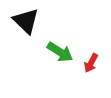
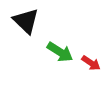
red arrow: rotated 84 degrees counterclockwise
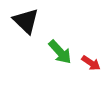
green arrow: rotated 16 degrees clockwise
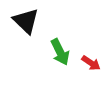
green arrow: rotated 16 degrees clockwise
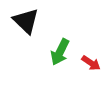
green arrow: rotated 52 degrees clockwise
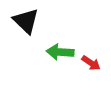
green arrow: rotated 68 degrees clockwise
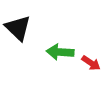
black triangle: moved 8 px left, 7 px down
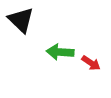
black triangle: moved 3 px right, 8 px up
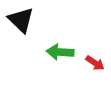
red arrow: moved 4 px right
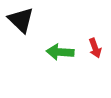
red arrow: moved 15 px up; rotated 36 degrees clockwise
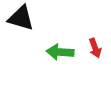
black triangle: moved 2 px up; rotated 28 degrees counterclockwise
